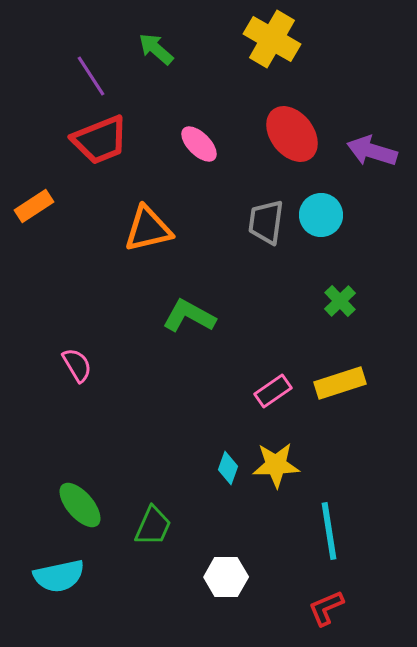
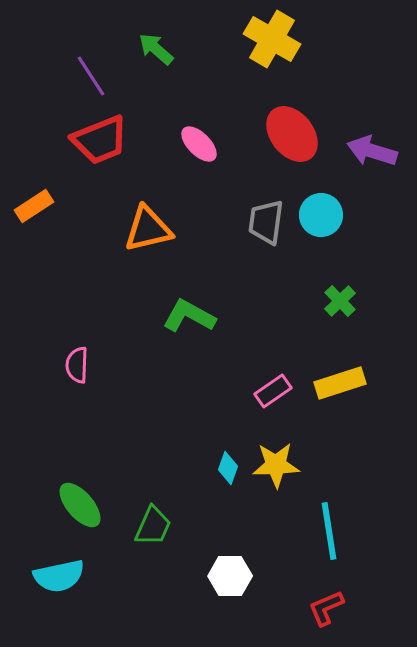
pink semicircle: rotated 147 degrees counterclockwise
white hexagon: moved 4 px right, 1 px up
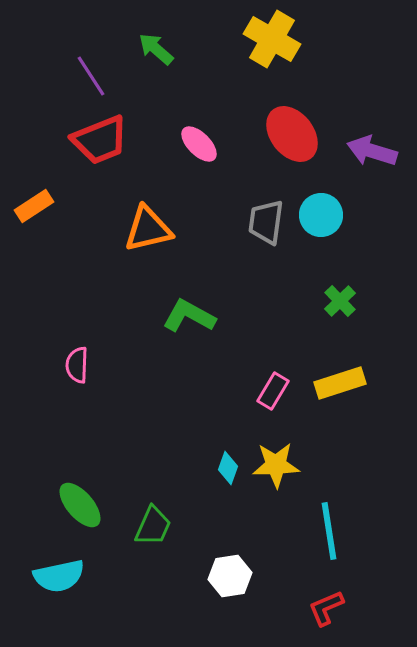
pink rectangle: rotated 24 degrees counterclockwise
white hexagon: rotated 9 degrees counterclockwise
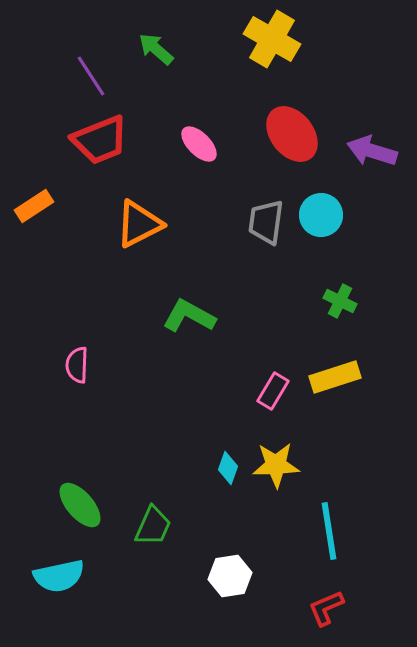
orange triangle: moved 9 px left, 5 px up; rotated 14 degrees counterclockwise
green cross: rotated 20 degrees counterclockwise
yellow rectangle: moved 5 px left, 6 px up
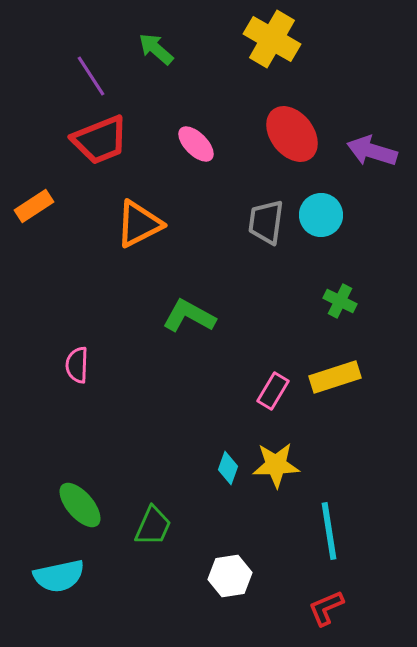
pink ellipse: moved 3 px left
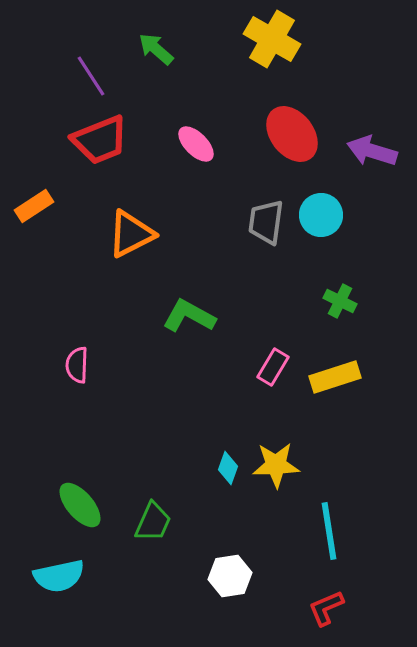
orange triangle: moved 8 px left, 10 px down
pink rectangle: moved 24 px up
green trapezoid: moved 4 px up
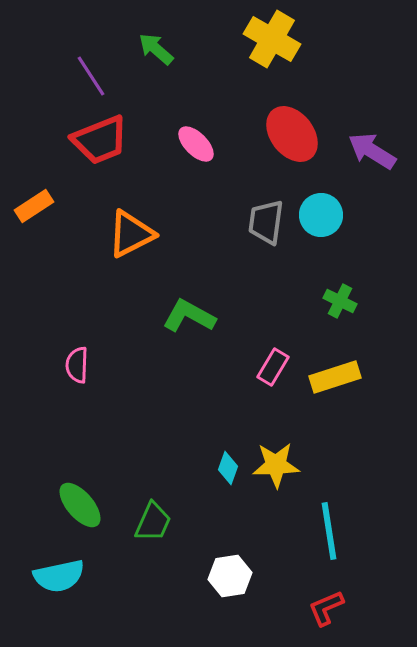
purple arrow: rotated 15 degrees clockwise
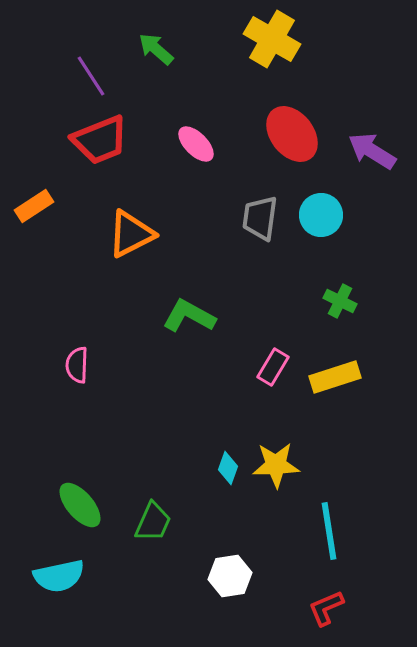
gray trapezoid: moved 6 px left, 4 px up
